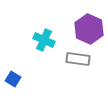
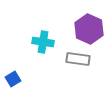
cyan cross: moved 1 px left, 2 px down; rotated 15 degrees counterclockwise
blue square: rotated 28 degrees clockwise
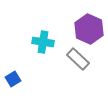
gray rectangle: rotated 35 degrees clockwise
